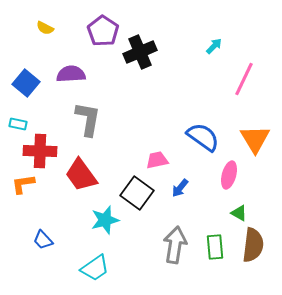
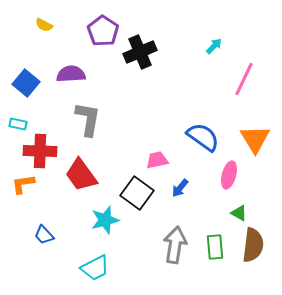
yellow semicircle: moved 1 px left, 3 px up
blue trapezoid: moved 1 px right, 5 px up
cyan trapezoid: rotated 8 degrees clockwise
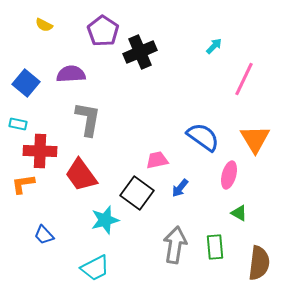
brown semicircle: moved 6 px right, 18 px down
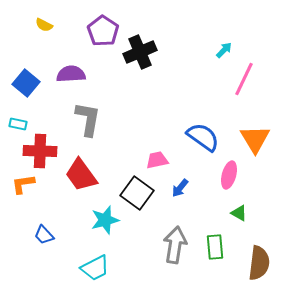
cyan arrow: moved 10 px right, 4 px down
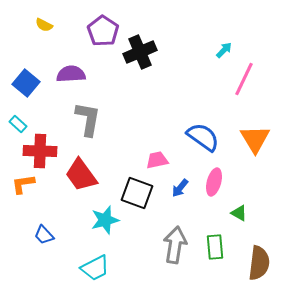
cyan rectangle: rotated 30 degrees clockwise
pink ellipse: moved 15 px left, 7 px down
black square: rotated 16 degrees counterclockwise
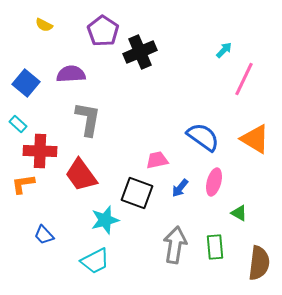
orange triangle: rotated 28 degrees counterclockwise
cyan trapezoid: moved 7 px up
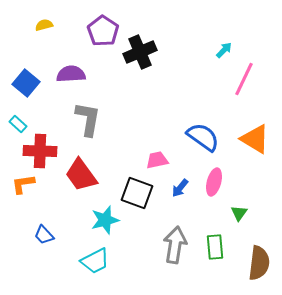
yellow semicircle: rotated 138 degrees clockwise
green triangle: rotated 36 degrees clockwise
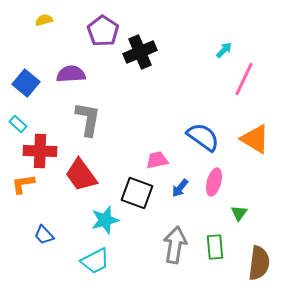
yellow semicircle: moved 5 px up
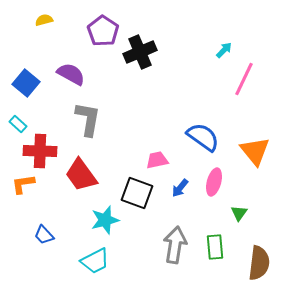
purple semicircle: rotated 32 degrees clockwise
orange triangle: moved 12 px down; rotated 20 degrees clockwise
